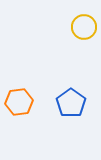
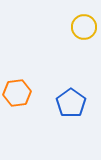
orange hexagon: moved 2 px left, 9 px up
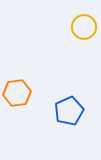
blue pentagon: moved 2 px left, 8 px down; rotated 12 degrees clockwise
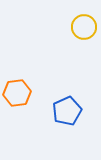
blue pentagon: moved 2 px left
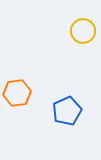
yellow circle: moved 1 px left, 4 px down
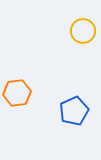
blue pentagon: moved 7 px right
